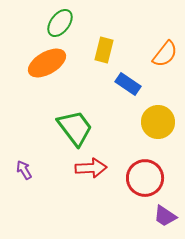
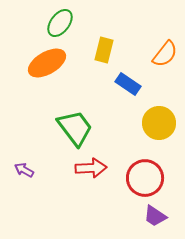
yellow circle: moved 1 px right, 1 px down
purple arrow: rotated 30 degrees counterclockwise
purple trapezoid: moved 10 px left
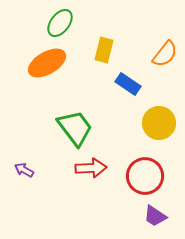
red circle: moved 2 px up
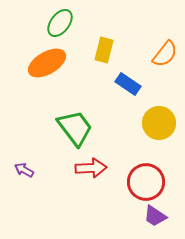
red circle: moved 1 px right, 6 px down
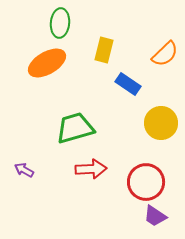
green ellipse: rotated 32 degrees counterclockwise
orange semicircle: rotated 8 degrees clockwise
yellow circle: moved 2 px right
green trapezoid: rotated 69 degrees counterclockwise
red arrow: moved 1 px down
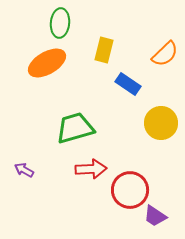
red circle: moved 16 px left, 8 px down
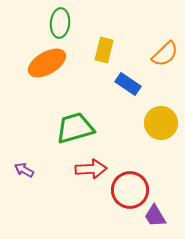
purple trapezoid: rotated 25 degrees clockwise
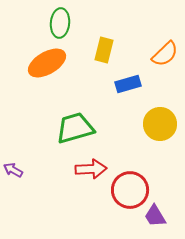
blue rectangle: rotated 50 degrees counterclockwise
yellow circle: moved 1 px left, 1 px down
purple arrow: moved 11 px left
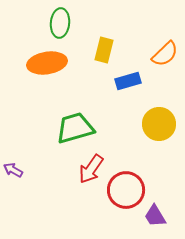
orange ellipse: rotated 21 degrees clockwise
blue rectangle: moved 3 px up
yellow circle: moved 1 px left
red arrow: rotated 128 degrees clockwise
red circle: moved 4 px left
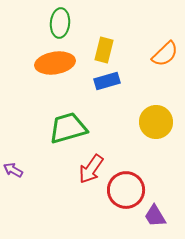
orange ellipse: moved 8 px right
blue rectangle: moved 21 px left
yellow circle: moved 3 px left, 2 px up
green trapezoid: moved 7 px left
